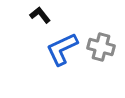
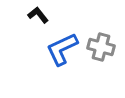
black L-shape: moved 2 px left
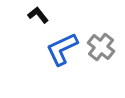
gray cross: rotated 24 degrees clockwise
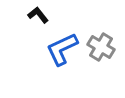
gray cross: rotated 8 degrees counterclockwise
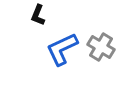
black L-shape: rotated 120 degrees counterclockwise
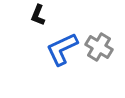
gray cross: moved 2 px left
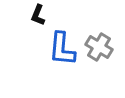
blue L-shape: rotated 60 degrees counterclockwise
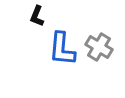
black L-shape: moved 1 px left, 1 px down
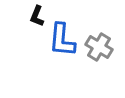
blue L-shape: moved 9 px up
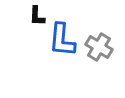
black L-shape: rotated 20 degrees counterclockwise
